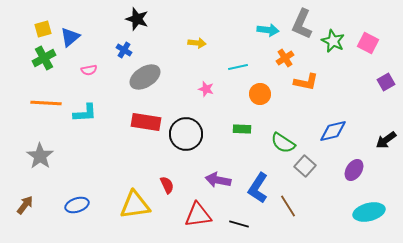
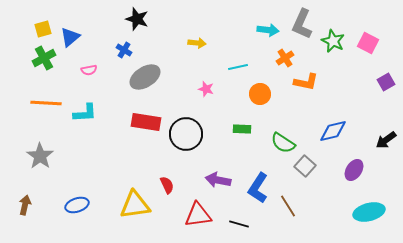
brown arrow: rotated 24 degrees counterclockwise
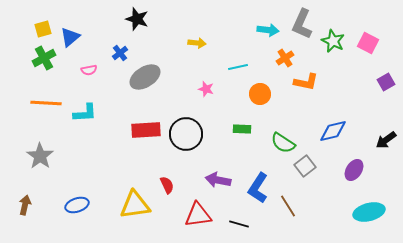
blue cross: moved 4 px left, 3 px down; rotated 21 degrees clockwise
red rectangle: moved 8 px down; rotated 12 degrees counterclockwise
gray square: rotated 10 degrees clockwise
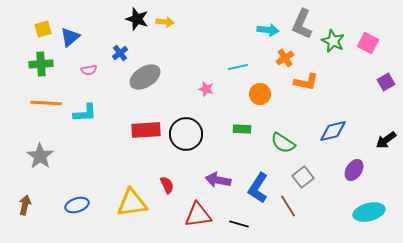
yellow arrow: moved 32 px left, 21 px up
green cross: moved 3 px left, 6 px down; rotated 25 degrees clockwise
gray square: moved 2 px left, 11 px down
yellow triangle: moved 3 px left, 2 px up
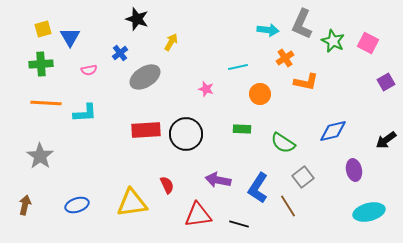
yellow arrow: moved 6 px right, 20 px down; rotated 66 degrees counterclockwise
blue triangle: rotated 20 degrees counterclockwise
purple ellipse: rotated 45 degrees counterclockwise
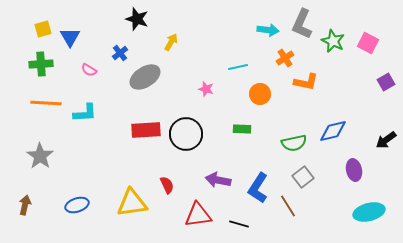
pink semicircle: rotated 42 degrees clockwise
green semicircle: moved 11 px right; rotated 45 degrees counterclockwise
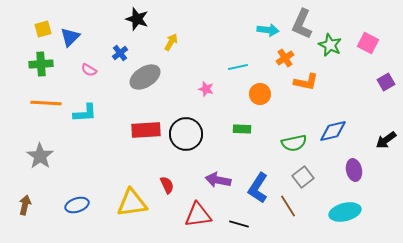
blue triangle: rotated 15 degrees clockwise
green star: moved 3 px left, 4 px down
cyan ellipse: moved 24 px left
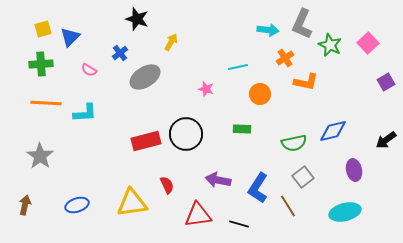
pink square: rotated 20 degrees clockwise
red rectangle: moved 11 px down; rotated 12 degrees counterclockwise
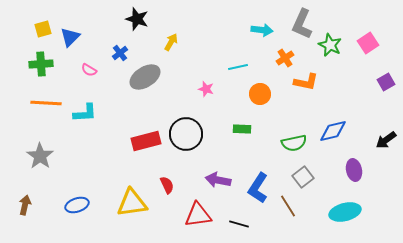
cyan arrow: moved 6 px left
pink square: rotated 10 degrees clockwise
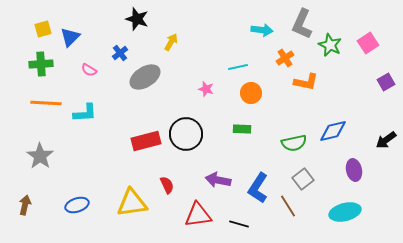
orange circle: moved 9 px left, 1 px up
gray square: moved 2 px down
